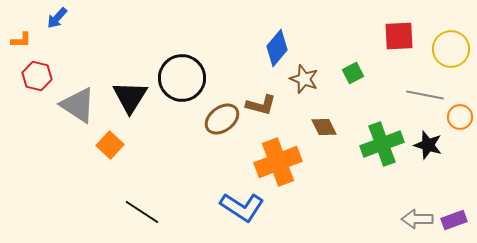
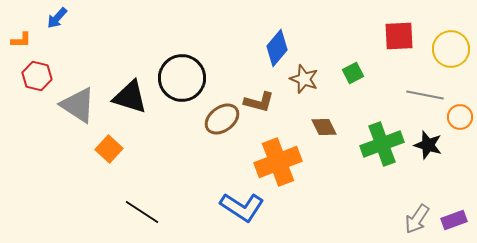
black triangle: rotated 45 degrees counterclockwise
brown L-shape: moved 2 px left, 3 px up
orange square: moved 1 px left, 4 px down
gray arrow: rotated 56 degrees counterclockwise
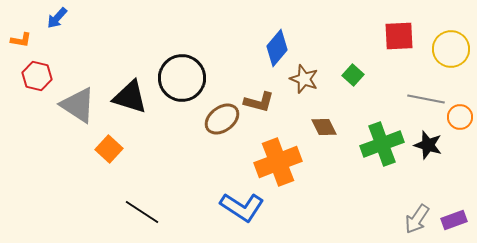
orange L-shape: rotated 10 degrees clockwise
green square: moved 2 px down; rotated 20 degrees counterclockwise
gray line: moved 1 px right, 4 px down
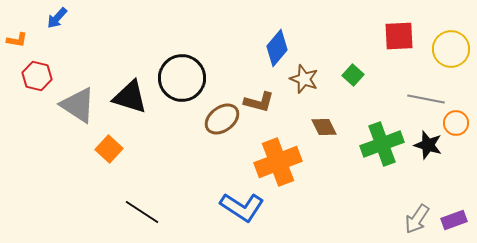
orange L-shape: moved 4 px left
orange circle: moved 4 px left, 6 px down
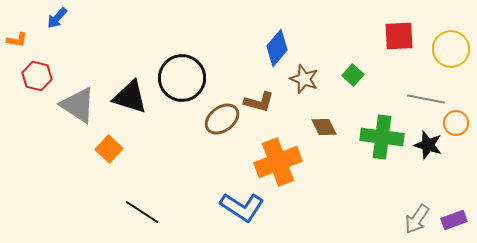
green cross: moved 7 px up; rotated 27 degrees clockwise
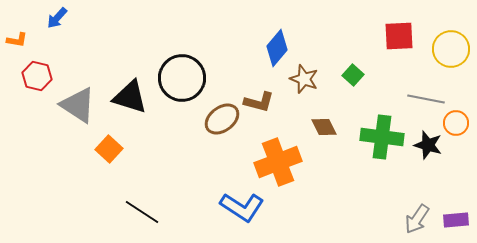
purple rectangle: moved 2 px right; rotated 15 degrees clockwise
